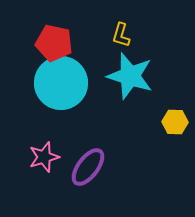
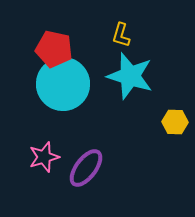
red pentagon: moved 6 px down
cyan circle: moved 2 px right, 1 px down
purple ellipse: moved 2 px left, 1 px down
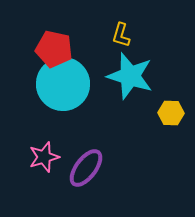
yellow hexagon: moved 4 px left, 9 px up
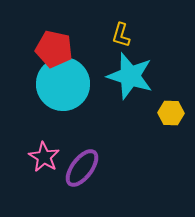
pink star: rotated 24 degrees counterclockwise
purple ellipse: moved 4 px left
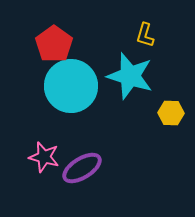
yellow L-shape: moved 24 px right
red pentagon: moved 5 px up; rotated 24 degrees clockwise
cyan circle: moved 8 px right, 2 px down
pink star: rotated 16 degrees counterclockwise
purple ellipse: rotated 21 degrees clockwise
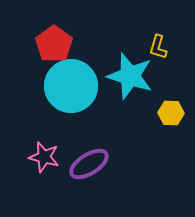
yellow L-shape: moved 13 px right, 12 px down
purple ellipse: moved 7 px right, 4 px up
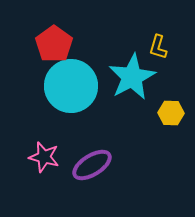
cyan star: moved 2 px right, 1 px down; rotated 27 degrees clockwise
purple ellipse: moved 3 px right, 1 px down
